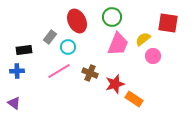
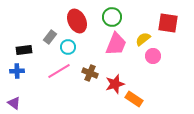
pink trapezoid: moved 2 px left
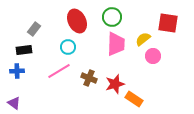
gray rectangle: moved 16 px left, 8 px up
pink trapezoid: rotated 20 degrees counterclockwise
brown cross: moved 1 px left, 5 px down
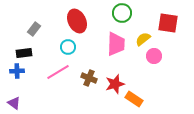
green circle: moved 10 px right, 4 px up
black rectangle: moved 3 px down
pink circle: moved 1 px right
pink line: moved 1 px left, 1 px down
